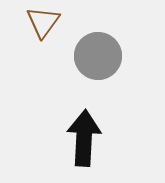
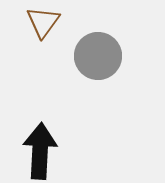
black arrow: moved 44 px left, 13 px down
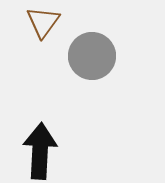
gray circle: moved 6 px left
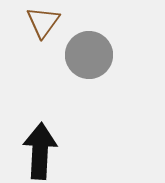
gray circle: moved 3 px left, 1 px up
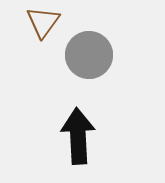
black arrow: moved 38 px right, 15 px up; rotated 6 degrees counterclockwise
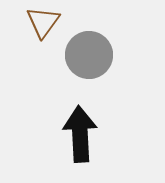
black arrow: moved 2 px right, 2 px up
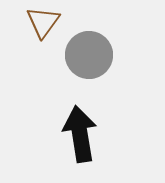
black arrow: rotated 6 degrees counterclockwise
